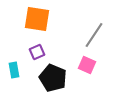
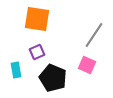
cyan rectangle: moved 2 px right
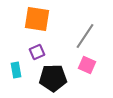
gray line: moved 9 px left, 1 px down
black pentagon: rotated 24 degrees counterclockwise
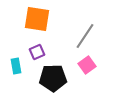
pink square: rotated 30 degrees clockwise
cyan rectangle: moved 4 px up
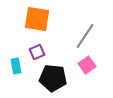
black pentagon: rotated 8 degrees clockwise
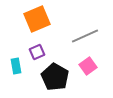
orange square: rotated 32 degrees counterclockwise
gray line: rotated 32 degrees clockwise
pink square: moved 1 px right, 1 px down
black pentagon: moved 2 px right, 1 px up; rotated 24 degrees clockwise
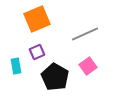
gray line: moved 2 px up
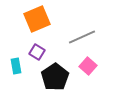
gray line: moved 3 px left, 3 px down
purple square: rotated 35 degrees counterclockwise
pink square: rotated 12 degrees counterclockwise
black pentagon: rotated 8 degrees clockwise
